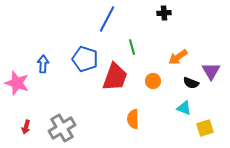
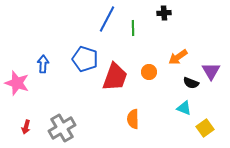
green line: moved 1 px right, 19 px up; rotated 14 degrees clockwise
orange circle: moved 4 px left, 9 px up
yellow square: rotated 18 degrees counterclockwise
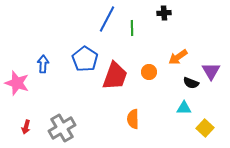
green line: moved 1 px left
blue pentagon: rotated 15 degrees clockwise
red trapezoid: moved 1 px up
cyan triangle: rotated 21 degrees counterclockwise
yellow square: rotated 12 degrees counterclockwise
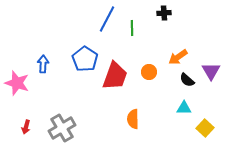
black semicircle: moved 4 px left, 3 px up; rotated 21 degrees clockwise
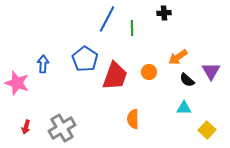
yellow square: moved 2 px right, 2 px down
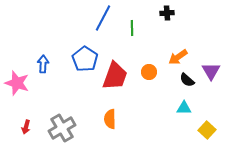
black cross: moved 3 px right
blue line: moved 4 px left, 1 px up
orange semicircle: moved 23 px left
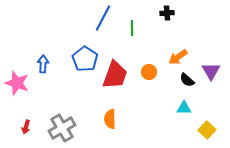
red trapezoid: moved 1 px up
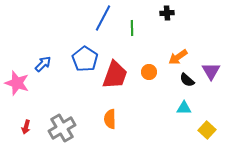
blue arrow: rotated 42 degrees clockwise
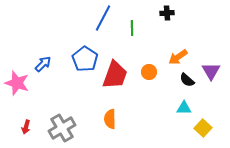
yellow square: moved 4 px left, 2 px up
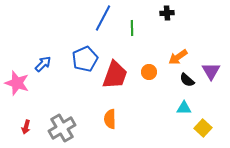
blue pentagon: rotated 15 degrees clockwise
